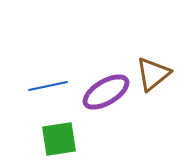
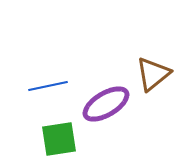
purple ellipse: moved 12 px down
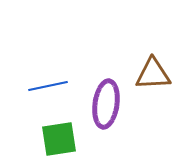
brown triangle: rotated 36 degrees clockwise
purple ellipse: rotated 51 degrees counterclockwise
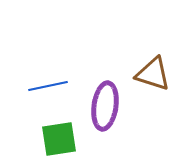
brown triangle: rotated 21 degrees clockwise
purple ellipse: moved 1 px left, 2 px down
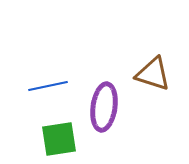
purple ellipse: moved 1 px left, 1 px down
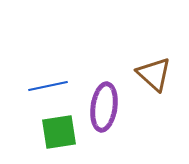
brown triangle: moved 1 px right; rotated 24 degrees clockwise
green square: moved 7 px up
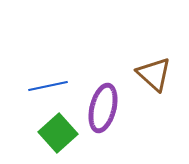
purple ellipse: moved 1 px left, 1 px down; rotated 6 degrees clockwise
green square: moved 1 px left, 1 px down; rotated 33 degrees counterclockwise
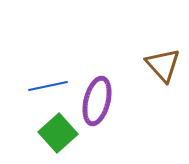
brown triangle: moved 9 px right, 9 px up; rotated 6 degrees clockwise
purple ellipse: moved 6 px left, 7 px up
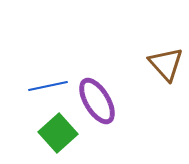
brown triangle: moved 3 px right, 1 px up
purple ellipse: rotated 45 degrees counterclockwise
